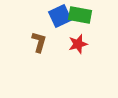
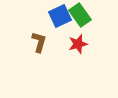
green rectangle: rotated 45 degrees clockwise
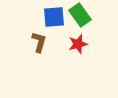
blue square: moved 6 px left, 1 px down; rotated 20 degrees clockwise
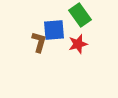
blue square: moved 13 px down
